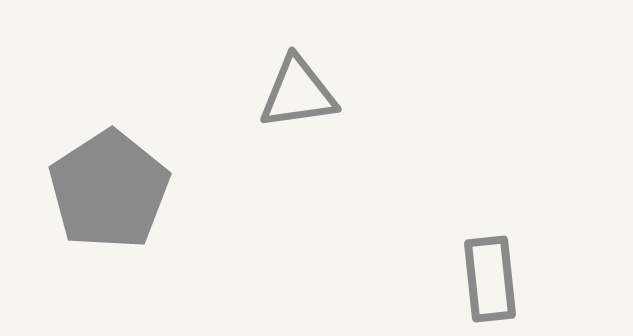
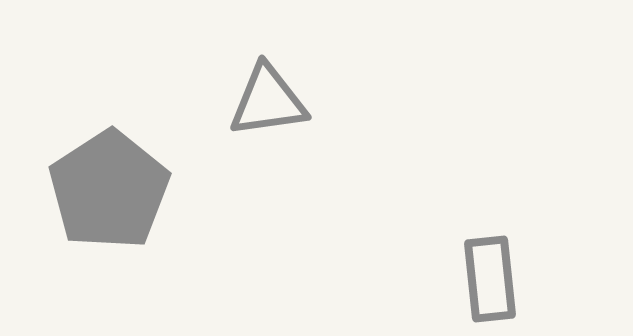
gray triangle: moved 30 px left, 8 px down
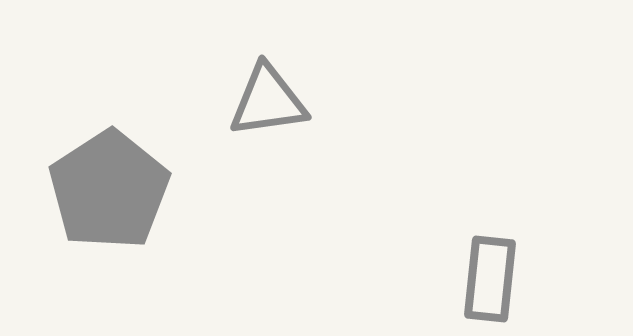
gray rectangle: rotated 12 degrees clockwise
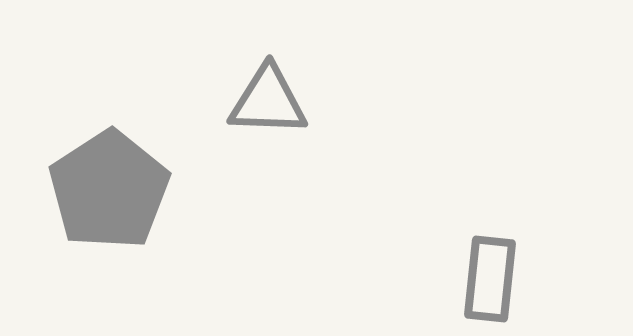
gray triangle: rotated 10 degrees clockwise
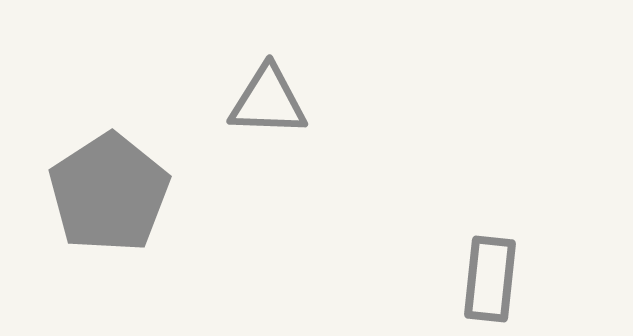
gray pentagon: moved 3 px down
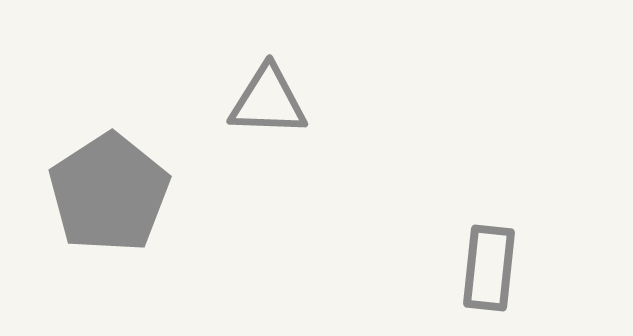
gray rectangle: moved 1 px left, 11 px up
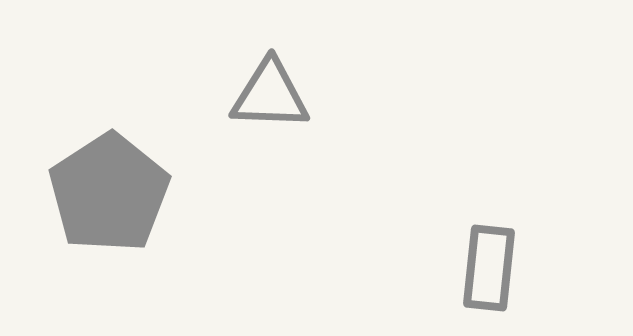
gray triangle: moved 2 px right, 6 px up
